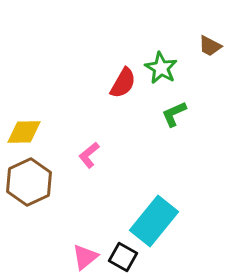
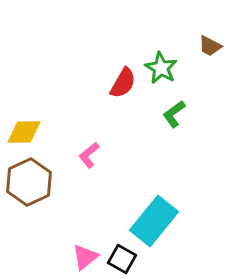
green L-shape: rotated 12 degrees counterclockwise
black square: moved 1 px left, 2 px down
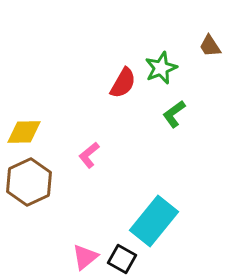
brown trapezoid: rotated 30 degrees clockwise
green star: rotated 20 degrees clockwise
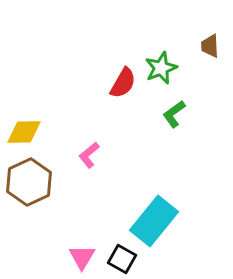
brown trapezoid: rotated 30 degrees clockwise
pink triangle: moved 3 px left; rotated 20 degrees counterclockwise
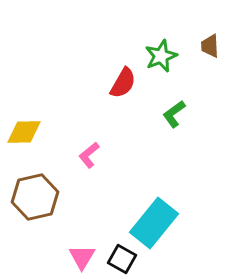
green star: moved 12 px up
brown hexagon: moved 6 px right, 15 px down; rotated 12 degrees clockwise
cyan rectangle: moved 2 px down
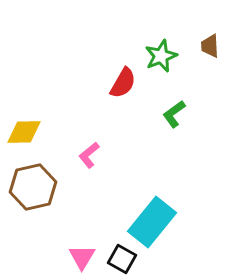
brown hexagon: moved 2 px left, 10 px up
cyan rectangle: moved 2 px left, 1 px up
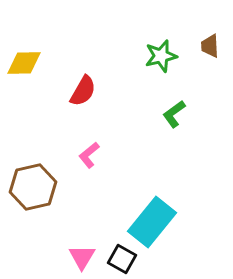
green star: rotated 8 degrees clockwise
red semicircle: moved 40 px left, 8 px down
yellow diamond: moved 69 px up
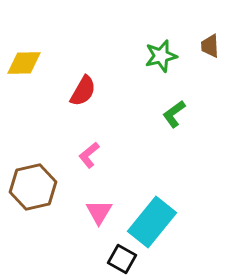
pink triangle: moved 17 px right, 45 px up
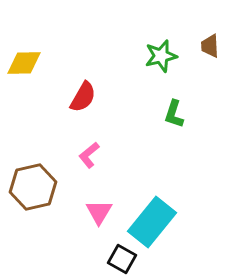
red semicircle: moved 6 px down
green L-shape: rotated 36 degrees counterclockwise
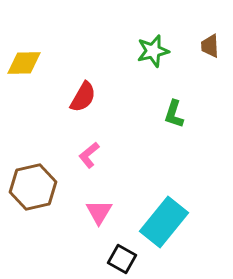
green star: moved 8 px left, 5 px up
cyan rectangle: moved 12 px right
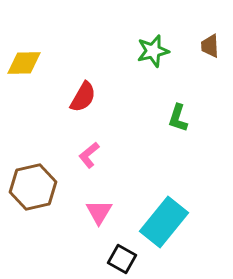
green L-shape: moved 4 px right, 4 px down
